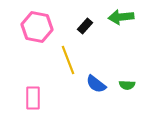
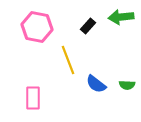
black rectangle: moved 3 px right
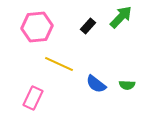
green arrow: rotated 140 degrees clockwise
pink hexagon: rotated 16 degrees counterclockwise
yellow line: moved 9 px left, 4 px down; rotated 44 degrees counterclockwise
pink rectangle: rotated 25 degrees clockwise
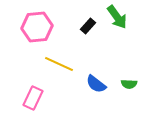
green arrow: moved 4 px left; rotated 100 degrees clockwise
green semicircle: moved 2 px right, 1 px up
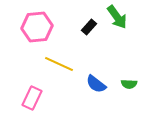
black rectangle: moved 1 px right, 1 px down
pink rectangle: moved 1 px left
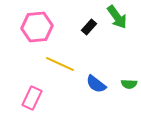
yellow line: moved 1 px right
